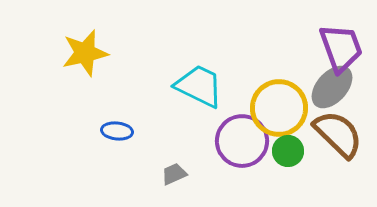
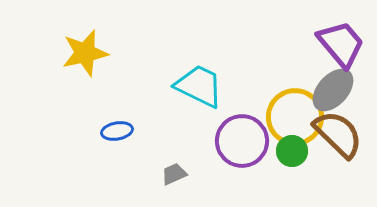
purple trapezoid: moved 4 px up; rotated 20 degrees counterclockwise
gray ellipse: moved 1 px right, 3 px down
yellow circle: moved 16 px right, 9 px down
blue ellipse: rotated 16 degrees counterclockwise
green circle: moved 4 px right
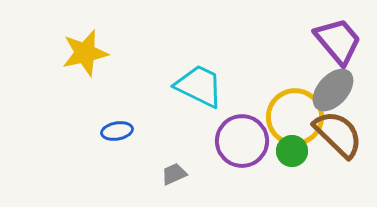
purple trapezoid: moved 3 px left, 3 px up
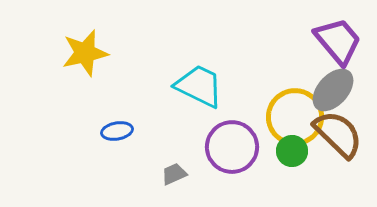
purple circle: moved 10 px left, 6 px down
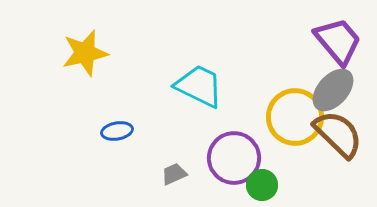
purple circle: moved 2 px right, 11 px down
green circle: moved 30 px left, 34 px down
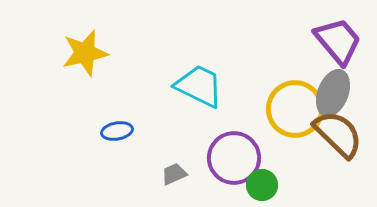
gray ellipse: moved 3 px down; rotated 21 degrees counterclockwise
yellow circle: moved 8 px up
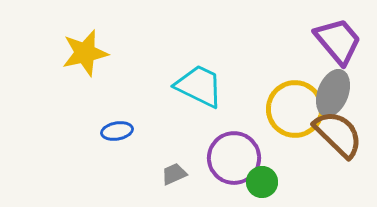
green circle: moved 3 px up
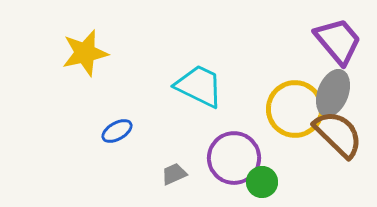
blue ellipse: rotated 20 degrees counterclockwise
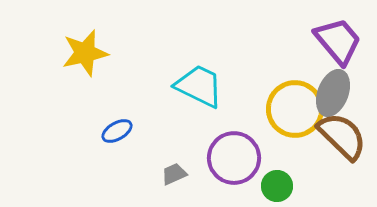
brown semicircle: moved 4 px right, 2 px down
green circle: moved 15 px right, 4 px down
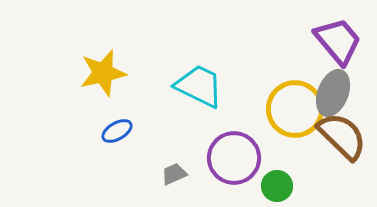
yellow star: moved 18 px right, 20 px down
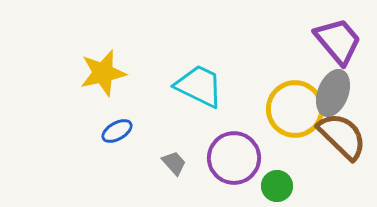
gray trapezoid: moved 11 px up; rotated 72 degrees clockwise
